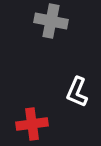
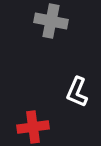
red cross: moved 1 px right, 3 px down
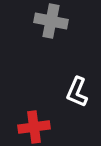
red cross: moved 1 px right
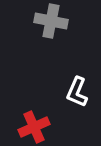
red cross: rotated 16 degrees counterclockwise
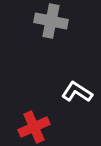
white L-shape: rotated 100 degrees clockwise
